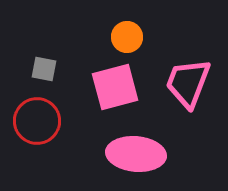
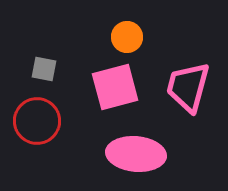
pink trapezoid: moved 4 px down; rotated 6 degrees counterclockwise
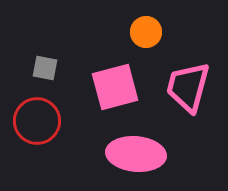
orange circle: moved 19 px right, 5 px up
gray square: moved 1 px right, 1 px up
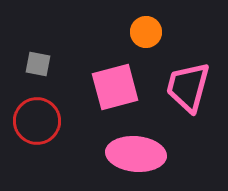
gray square: moved 7 px left, 4 px up
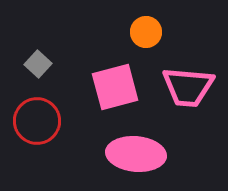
gray square: rotated 32 degrees clockwise
pink trapezoid: rotated 100 degrees counterclockwise
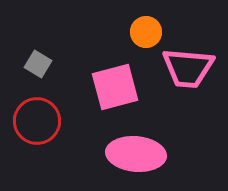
gray square: rotated 12 degrees counterclockwise
pink trapezoid: moved 19 px up
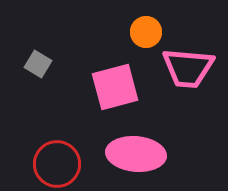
red circle: moved 20 px right, 43 px down
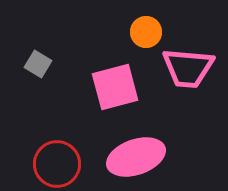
pink ellipse: moved 3 px down; rotated 24 degrees counterclockwise
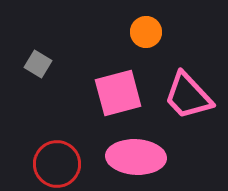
pink trapezoid: moved 28 px down; rotated 42 degrees clockwise
pink square: moved 3 px right, 6 px down
pink ellipse: rotated 22 degrees clockwise
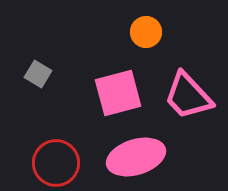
gray square: moved 10 px down
pink ellipse: rotated 20 degrees counterclockwise
red circle: moved 1 px left, 1 px up
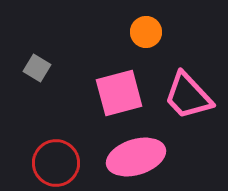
gray square: moved 1 px left, 6 px up
pink square: moved 1 px right
